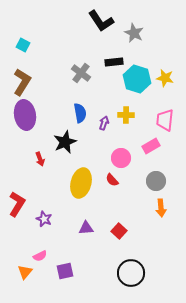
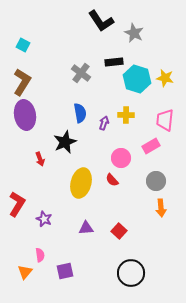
pink semicircle: moved 1 px up; rotated 72 degrees counterclockwise
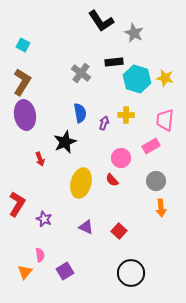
purple triangle: moved 1 px up; rotated 28 degrees clockwise
purple square: rotated 18 degrees counterclockwise
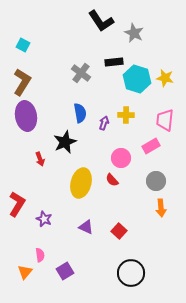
purple ellipse: moved 1 px right, 1 px down
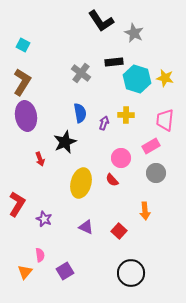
gray circle: moved 8 px up
orange arrow: moved 16 px left, 3 px down
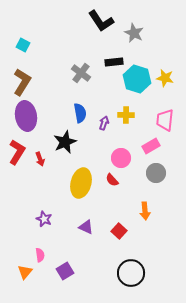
red L-shape: moved 52 px up
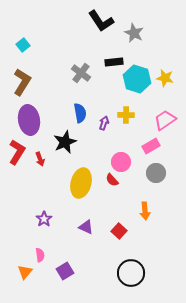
cyan square: rotated 24 degrees clockwise
purple ellipse: moved 3 px right, 4 px down
pink trapezoid: rotated 50 degrees clockwise
pink circle: moved 4 px down
purple star: rotated 14 degrees clockwise
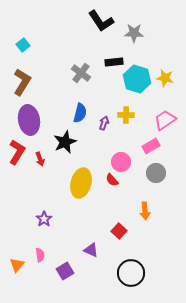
gray star: rotated 24 degrees counterclockwise
blue semicircle: rotated 24 degrees clockwise
purple triangle: moved 5 px right, 23 px down
orange triangle: moved 8 px left, 7 px up
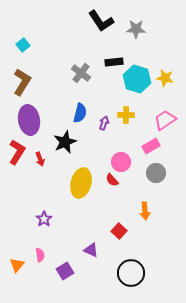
gray star: moved 2 px right, 4 px up
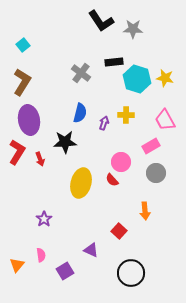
gray star: moved 3 px left
pink trapezoid: rotated 85 degrees counterclockwise
black star: rotated 20 degrees clockwise
pink semicircle: moved 1 px right
